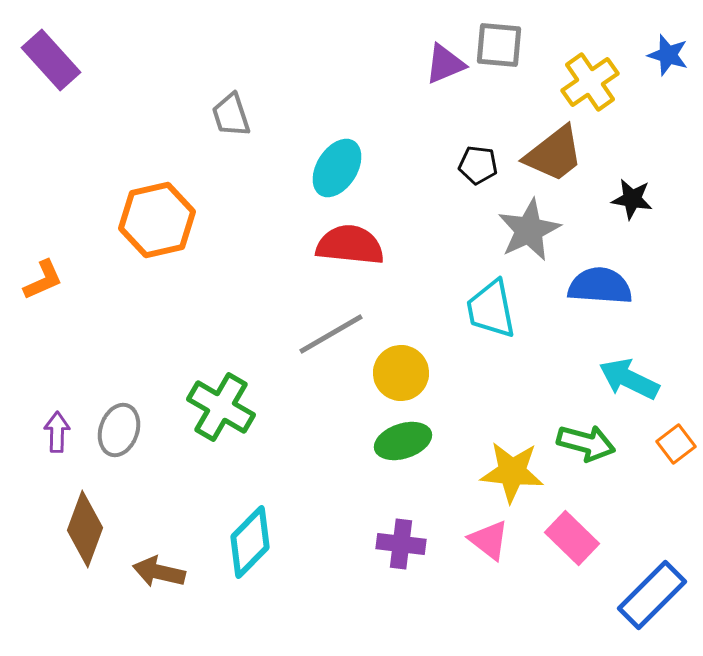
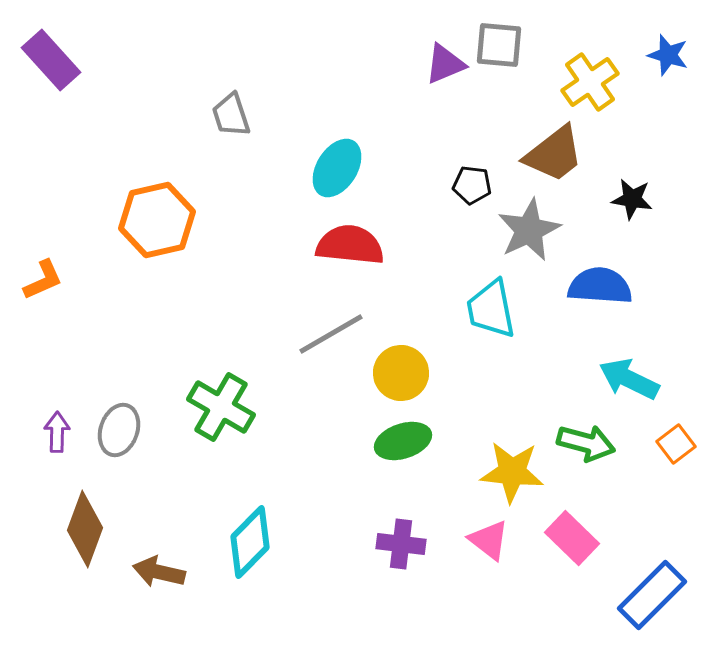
black pentagon: moved 6 px left, 20 px down
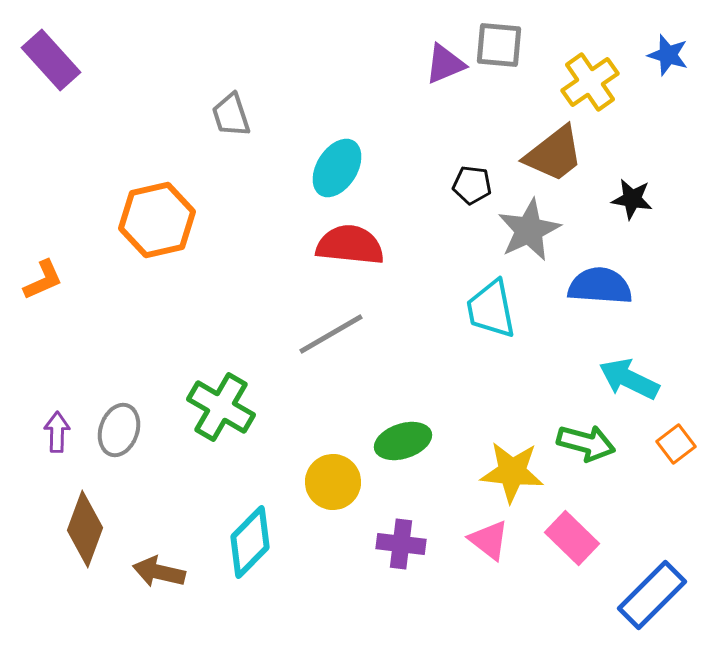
yellow circle: moved 68 px left, 109 px down
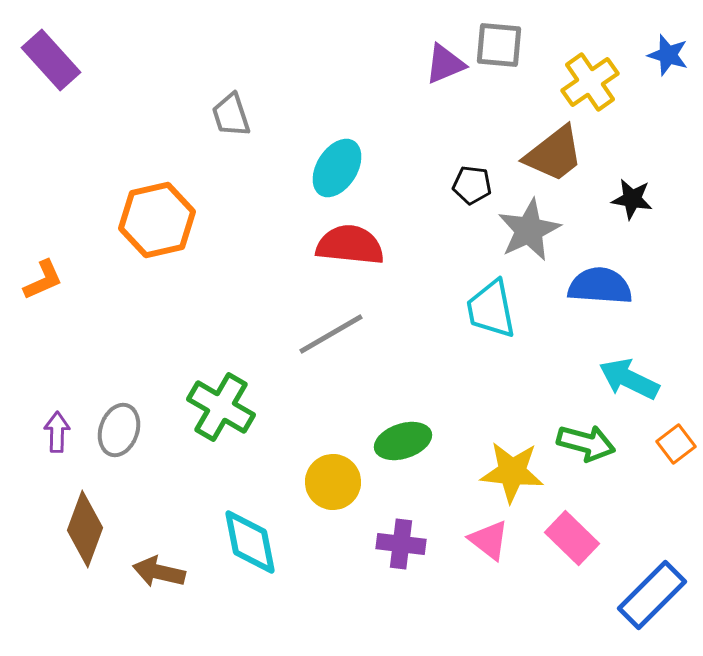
cyan diamond: rotated 56 degrees counterclockwise
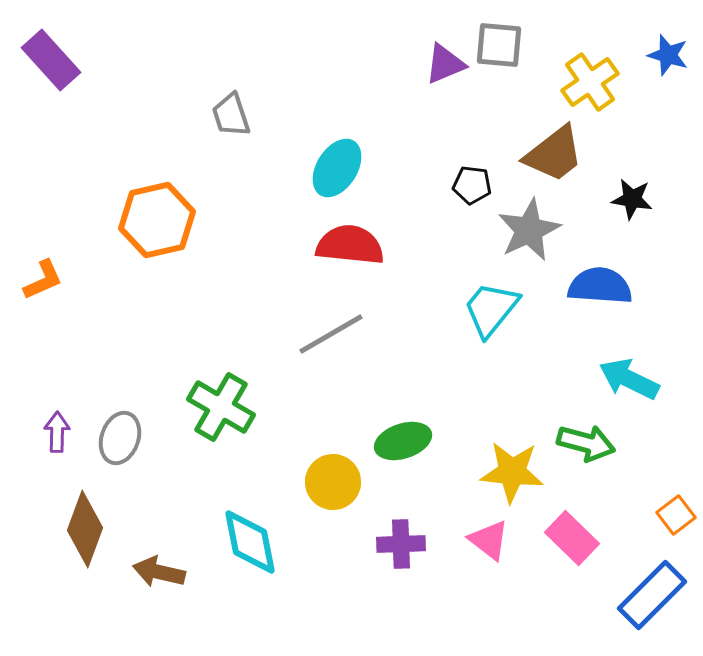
cyan trapezoid: rotated 50 degrees clockwise
gray ellipse: moved 1 px right, 8 px down
orange square: moved 71 px down
purple cross: rotated 9 degrees counterclockwise
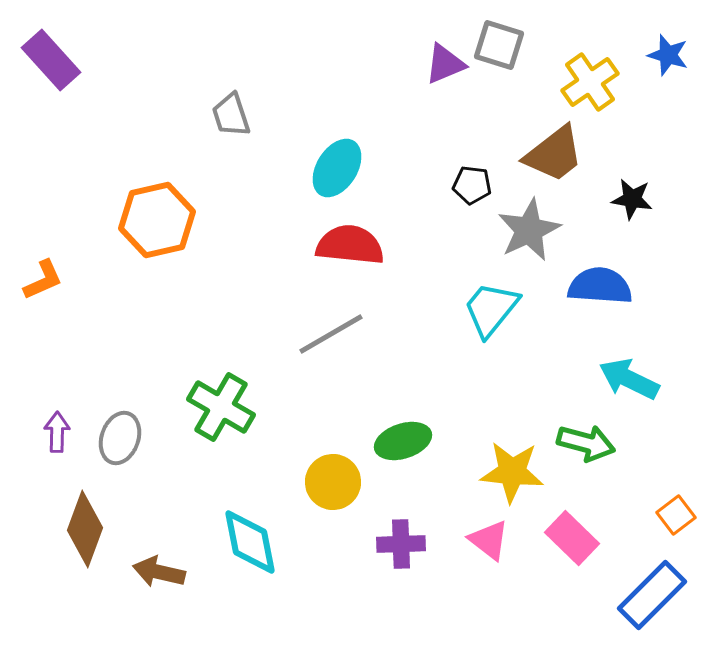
gray square: rotated 12 degrees clockwise
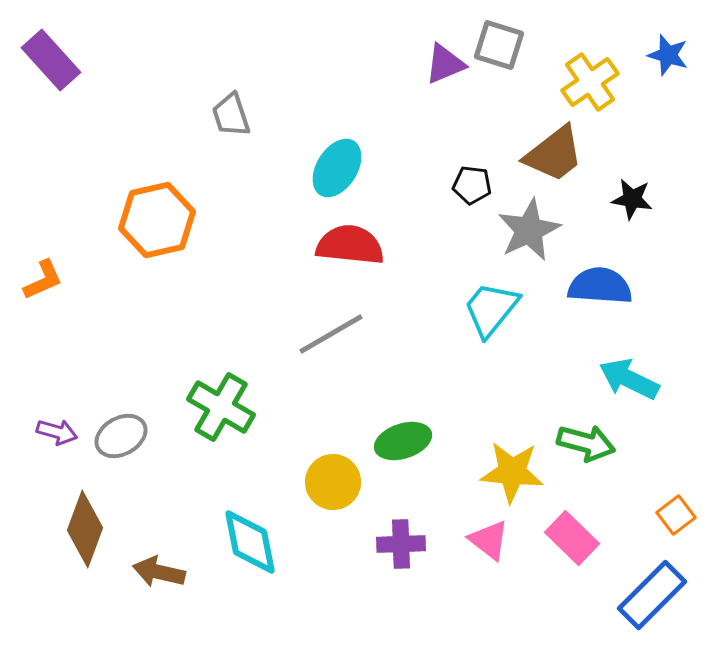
purple arrow: rotated 105 degrees clockwise
gray ellipse: moved 1 px right, 2 px up; rotated 42 degrees clockwise
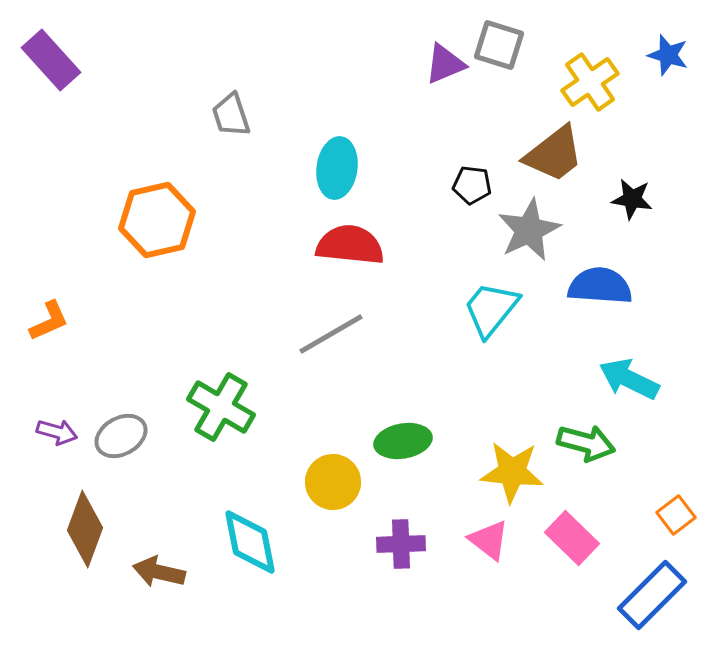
cyan ellipse: rotated 24 degrees counterclockwise
orange L-shape: moved 6 px right, 41 px down
green ellipse: rotated 8 degrees clockwise
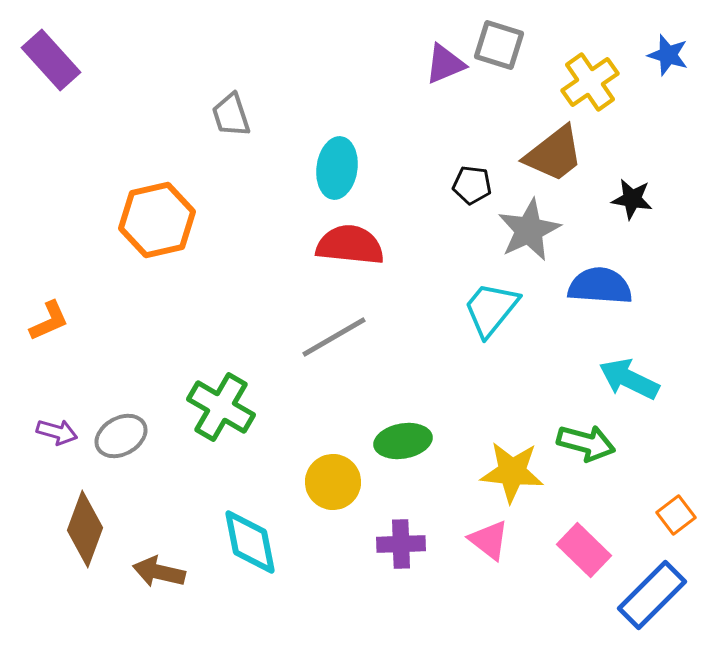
gray line: moved 3 px right, 3 px down
pink rectangle: moved 12 px right, 12 px down
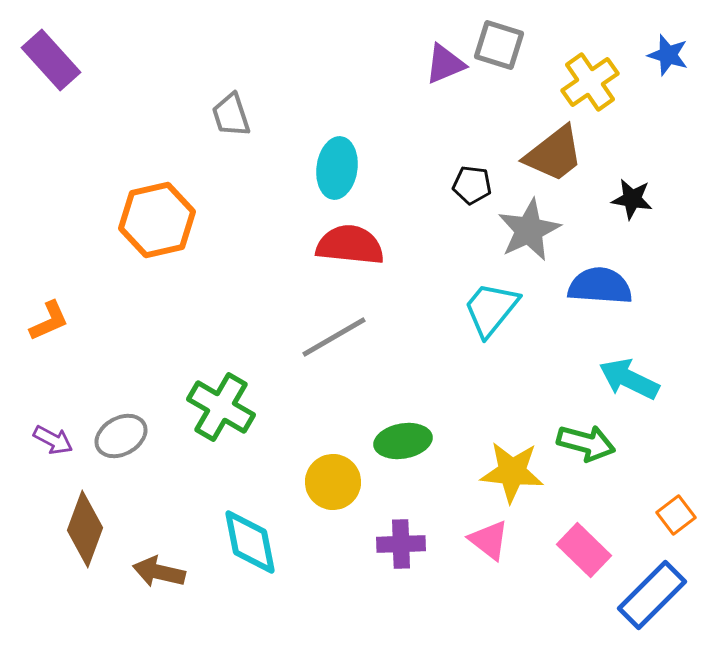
purple arrow: moved 4 px left, 8 px down; rotated 12 degrees clockwise
